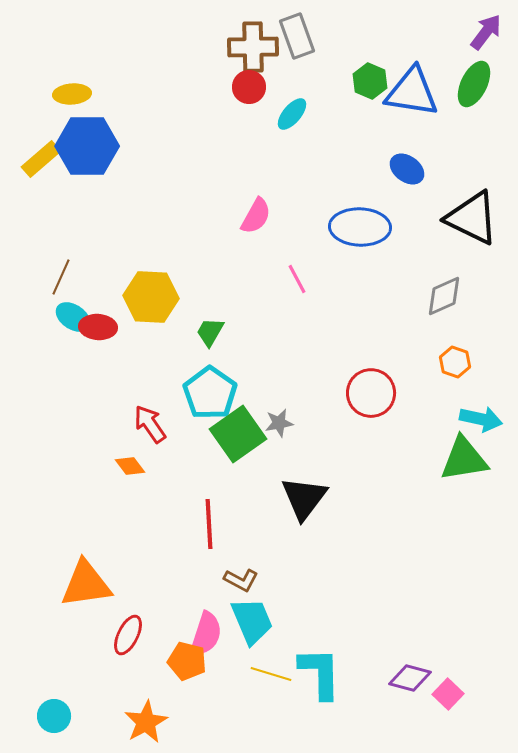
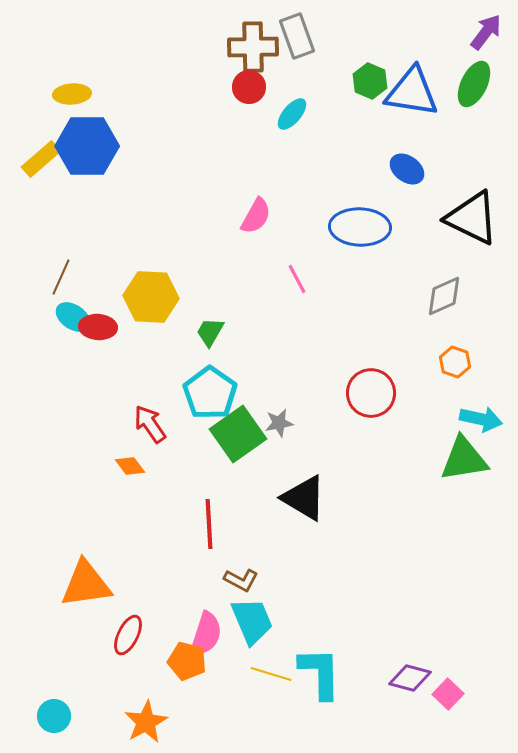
black triangle at (304, 498): rotated 36 degrees counterclockwise
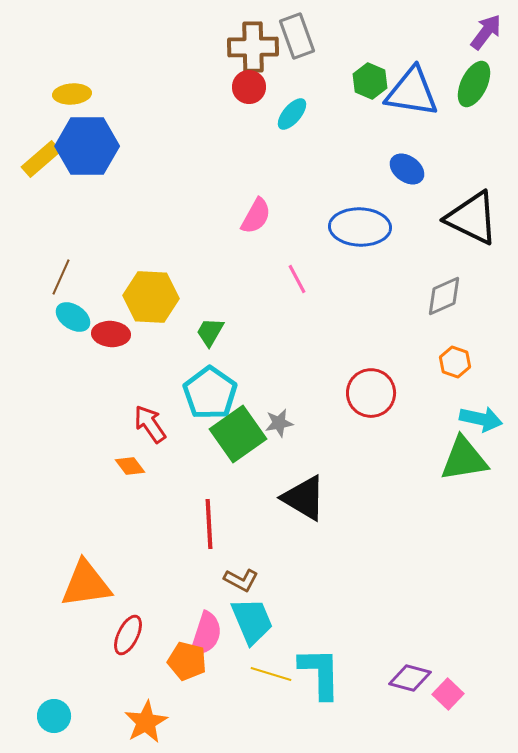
red ellipse at (98, 327): moved 13 px right, 7 px down
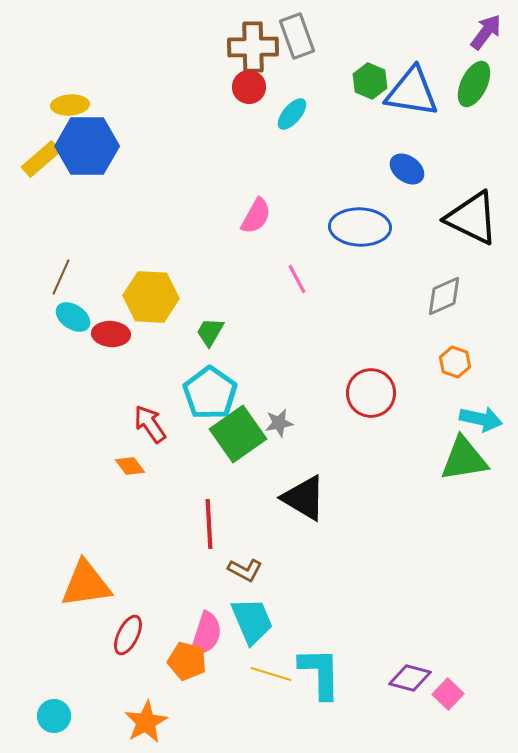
yellow ellipse at (72, 94): moved 2 px left, 11 px down
brown L-shape at (241, 580): moved 4 px right, 10 px up
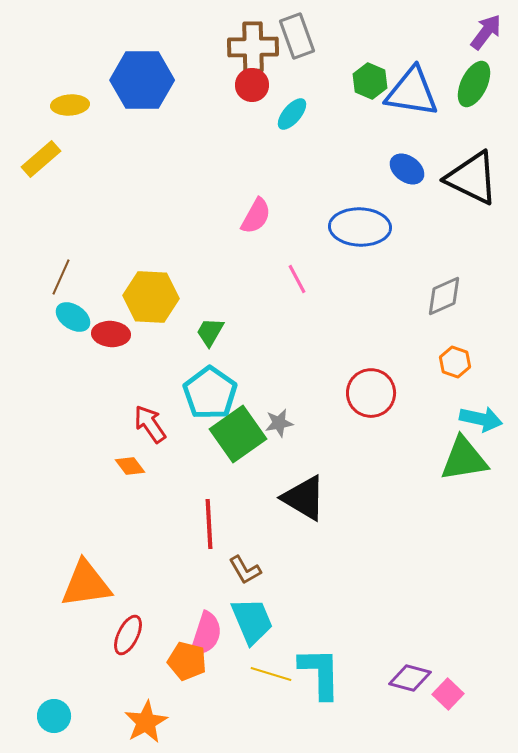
red circle at (249, 87): moved 3 px right, 2 px up
blue hexagon at (87, 146): moved 55 px right, 66 px up
black triangle at (472, 218): moved 40 px up
brown L-shape at (245, 570): rotated 32 degrees clockwise
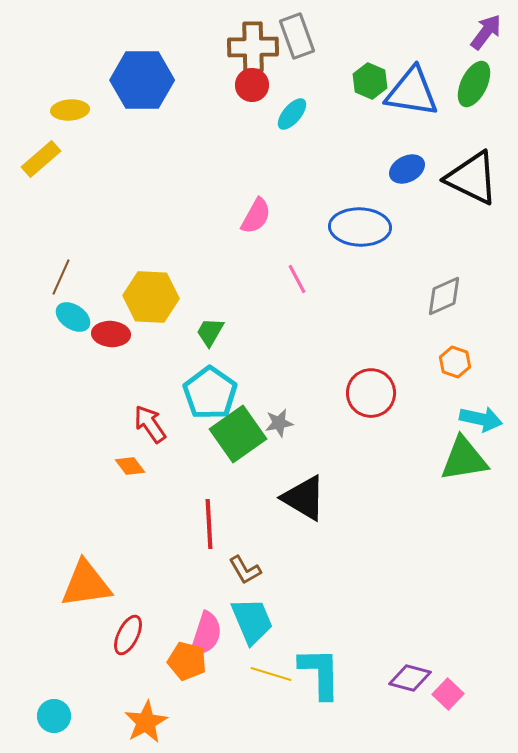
yellow ellipse at (70, 105): moved 5 px down
blue ellipse at (407, 169): rotated 64 degrees counterclockwise
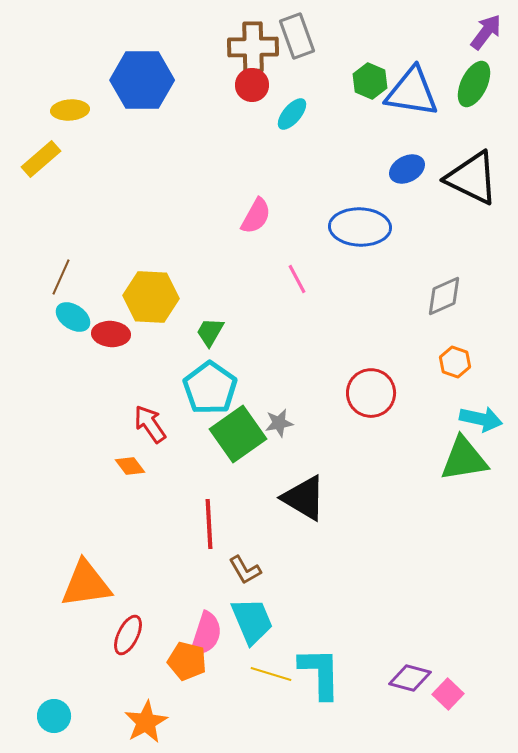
cyan pentagon at (210, 393): moved 5 px up
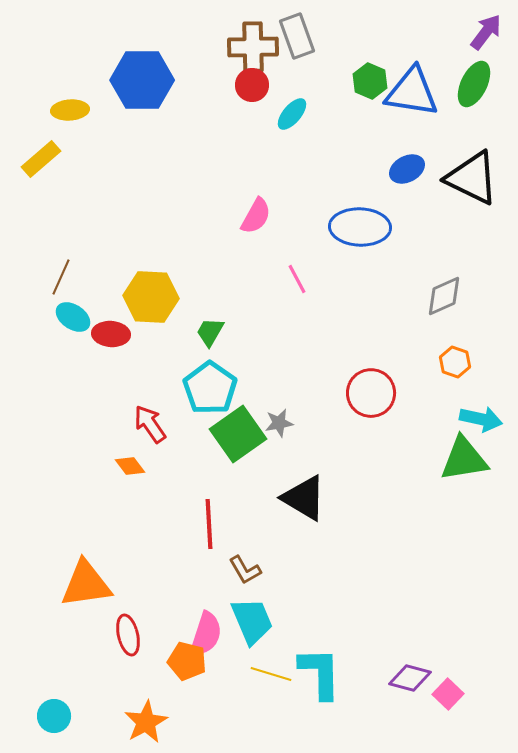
red ellipse at (128, 635): rotated 39 degrees counterclockwise
